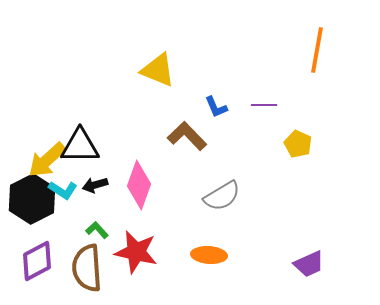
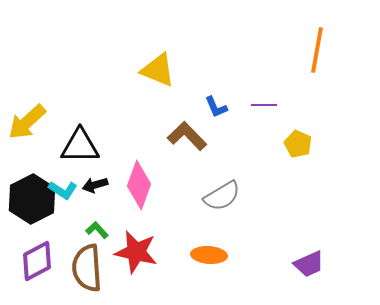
yellow arrow: moved 20 px left, 38 px up
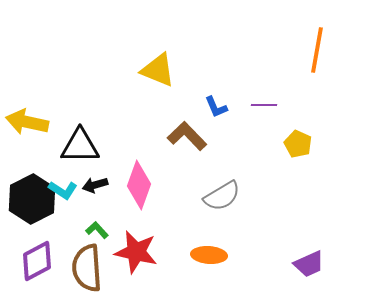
yellow arrow: rotated 54 degrees clockwise
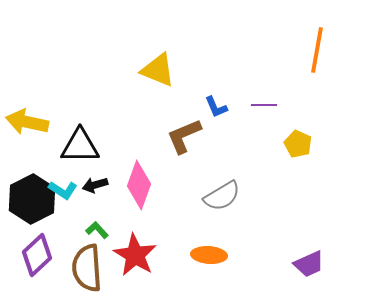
brown L-shape: moved 3 px left; rotated 69 degrees counterclockwise
red star: moved 1 px left, 3 px down; rotated 18 degrees clockwise
purple diamond: moved 6 px up; rotated 15 degrees counterclockwise
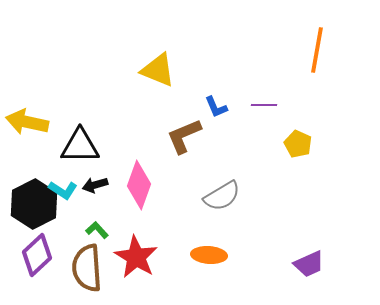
black hexagon: moved 2 px right, 5 px down
red star: moved 1 px right, 2 px down
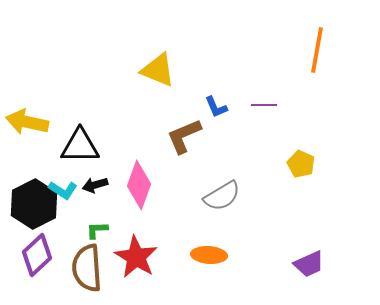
yellow pentagon: moved 3 px right, 20 px down
green L-shape: rotated 50 degrees counterclockwise
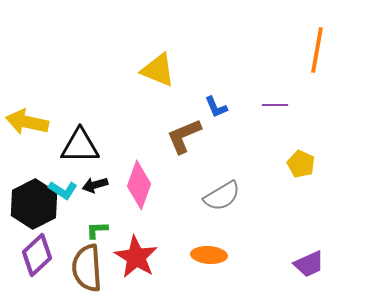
purple line: moved 11 px right
